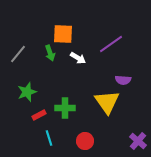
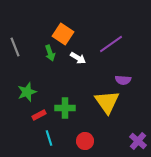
orange square: rotated 30 degrees clockwise
gray line: moved 3 px left, 7 px up; rotated 60 degrees counterclockwise
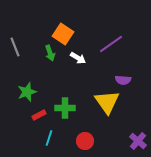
cyan line: rotated 35 degrees clockwise
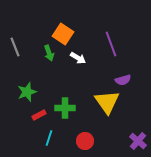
purple line: rotated 75 degrees counterclockwise
green arrow: moved 1 px left
purple semicircle: rotated 21 degrees counterclockwise
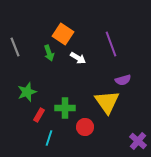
red rectangle: rotated 32 degrees counterclockwise
red circle: moved 14 px up
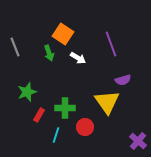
cyan line: moved 7 px right, 3 px up
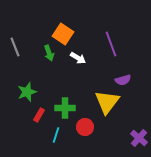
yellow triangle: rotated 12 degrees clockwise
purple cross: moved 1 px right, 3 px up
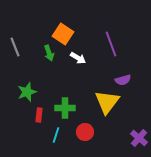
red rectangle: rotated 24 degrees counterclockwise
red circle: moved 5 px down
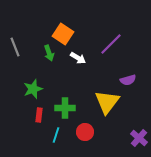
purple line: rotated 65 degrees clockwise
purple semicircle: moved 5 px right
green star: moved 6 px right, 3 px up
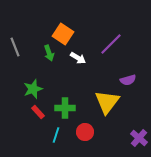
red rectangle: moved 1 px left, 3 px up; rotated 48 degrees counterclockwise
